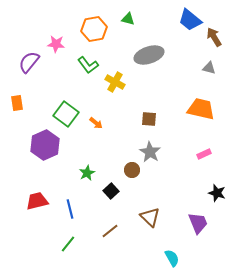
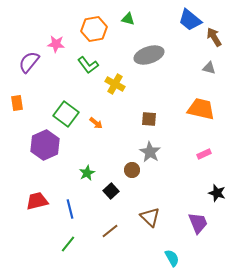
yellow cross: moved 2 px down
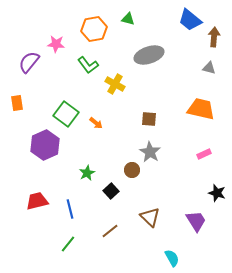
brown arrow: rotated 36 degrees clockwise
purple trapezoid: moved 2 px left, 2 px up; rotated 10 degrees counterclockwise
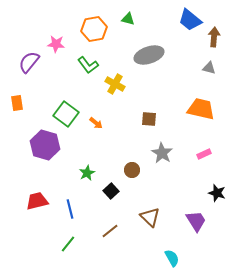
purple hexagon: rotated 20 degrees counterclockwise
gray star: moved 12 px right, 1 px down
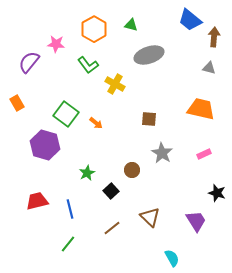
green triangle: moved 3 px right, 6 px down
orange hexagon: rotated 20 degrees counterclockwise
orange rectangle: rotated 21 degrees counterclockwise
brown line: moved 2 px right, 3 px up
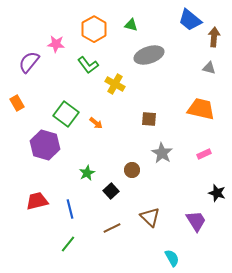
brown line: rotated 12 degrees clockwise
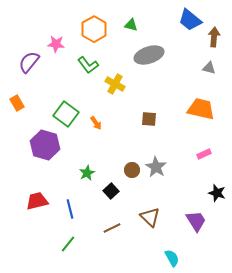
orange arrow: rotated 16 degrees clockwise
gray star: moved 6 px left, 14 px down
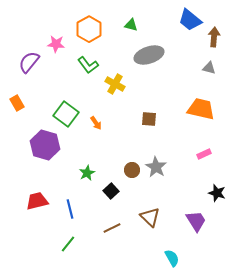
orange hexagon: moved 5 px left
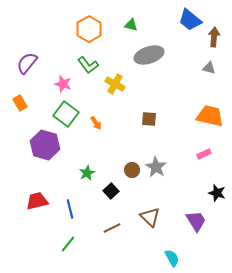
pink star: moved 7 px right, 40 px down; rotated 12 degrees clockwise
purple semicircle: moved 2 px left, 1 px down
orange rectangle: moved 3 px right
orange trapezoid: moved 9 px right, 7 px down
